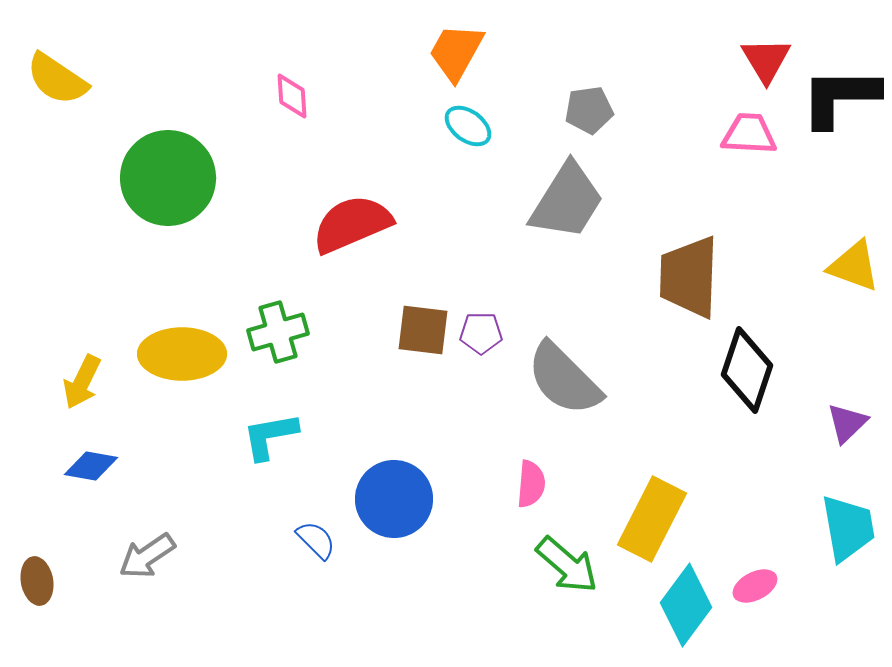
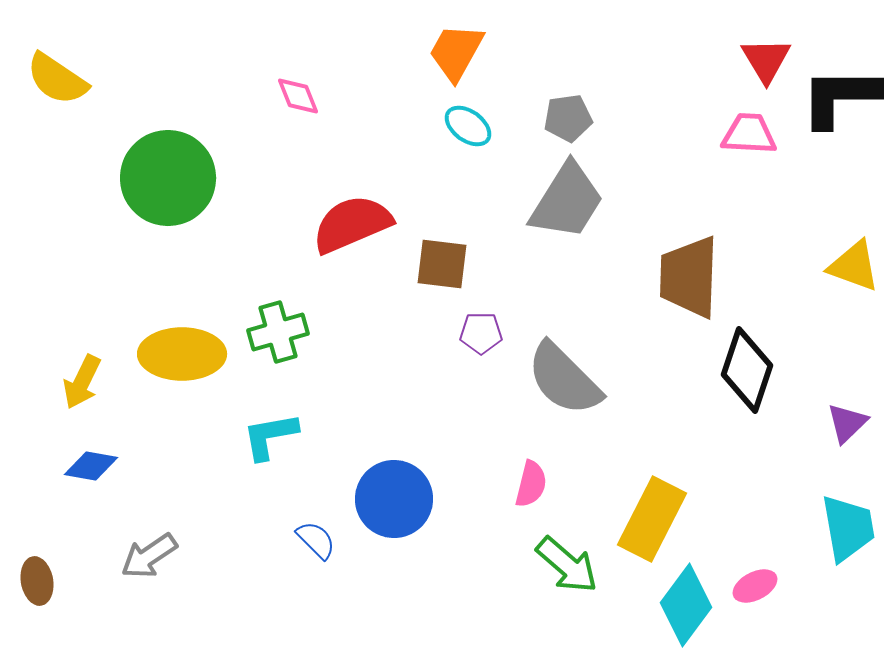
pink diamond: moved 6 px right; rotated 18 degrees counterclockwise
gray pentagon: moved 21 px left, 8 px down
brown square: moved 19 px right, 66 px up
pink semicircle: rotated 9 degrees clockwise
gray arrow: moved 2 px right
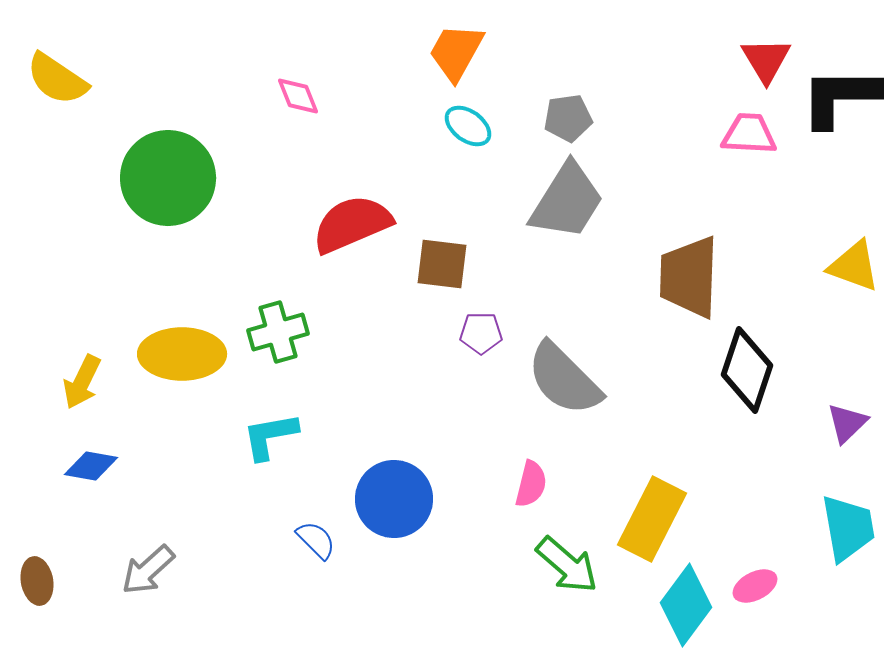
gray arrow: moved 1 px left, 14 px down; rotated 8 degrees counterclockwise
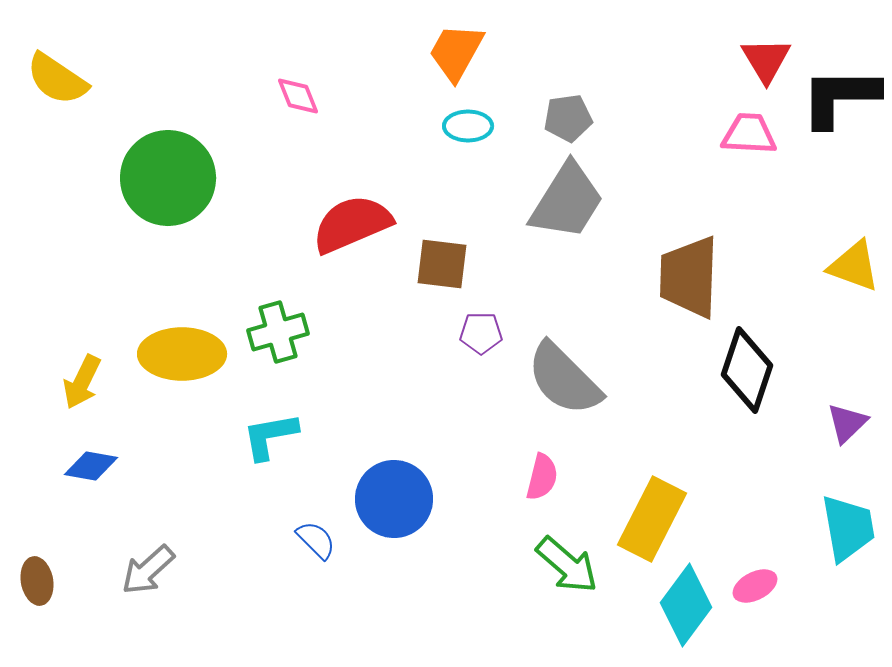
cyan ellipse: rotated 36 degrees counterclockwise
pink semicircle: moved 11 px right, 7 px up
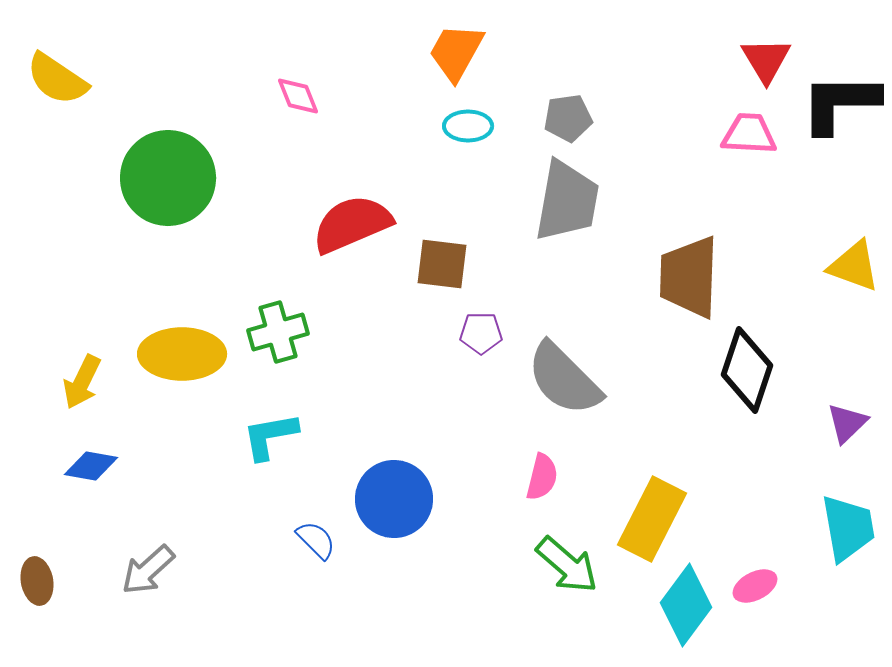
black L-shape: moved 6 px down
gray trapezoid: rotated 22 degrees counterclockwise
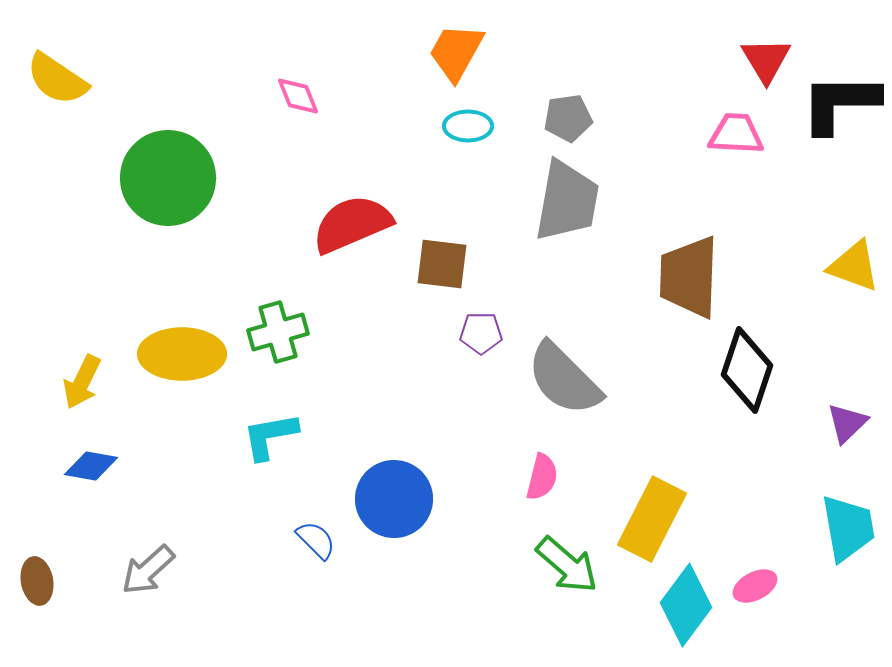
pink trapezoid: moved 13 px left
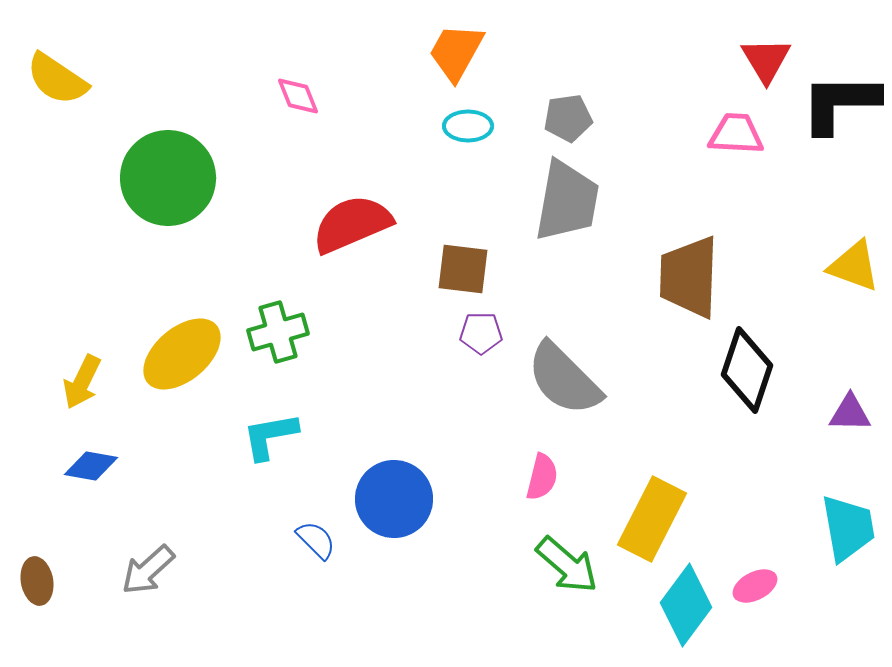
brown square: moved 21 px right, 5 px down
yellow ellipse: rotated 40 degrees counterclockwise
purple triangle: moved 3 px right, 10 px up; rotated 45 degrees clockwise
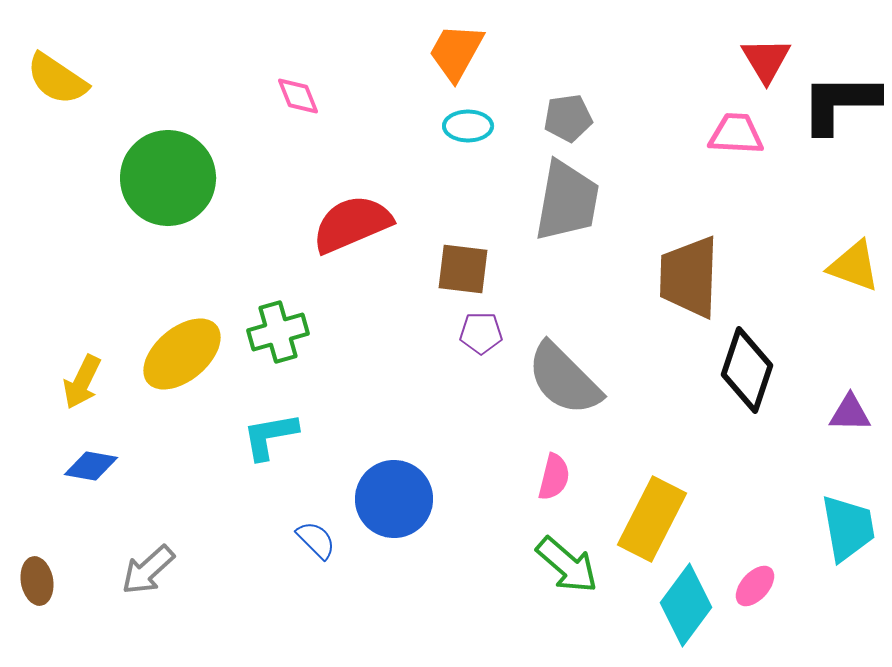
pink semicircle: moved 12 px right
pink ellipse: rotated 21 degrees counterclockwise
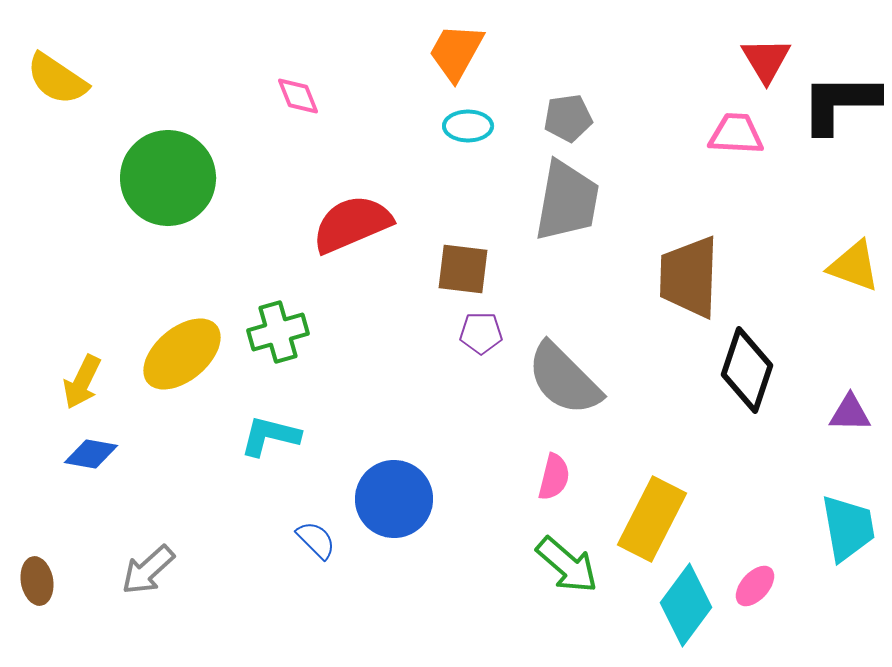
cyan L-shape: rotated 24 degrees clockwise
blue diamond: moved 12 px up
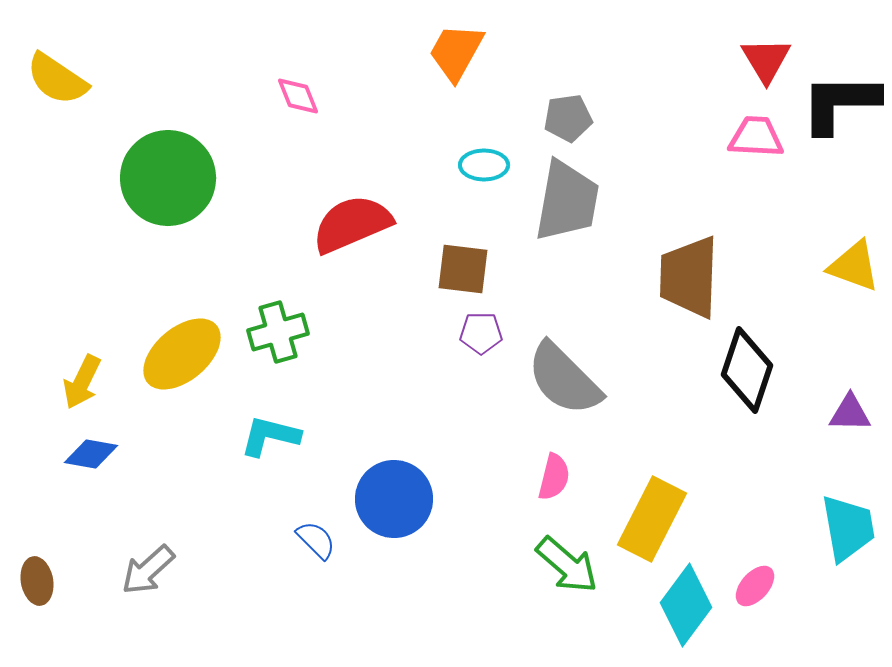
cyan ellipse: moved 16 px right, 39 px down
pink trapezoid: moved 20 px right, 3 px down
